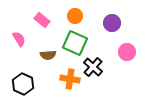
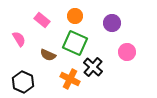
brown semicircle: rotated 28 degrees clockwise
orange cross: rotated 18 degrees clockwise
black hexagon: moved 2 px up
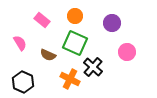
pink semicircle: moved 1 px right, 4 px down
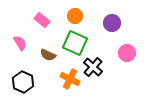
pink circle: moved 1 px down
